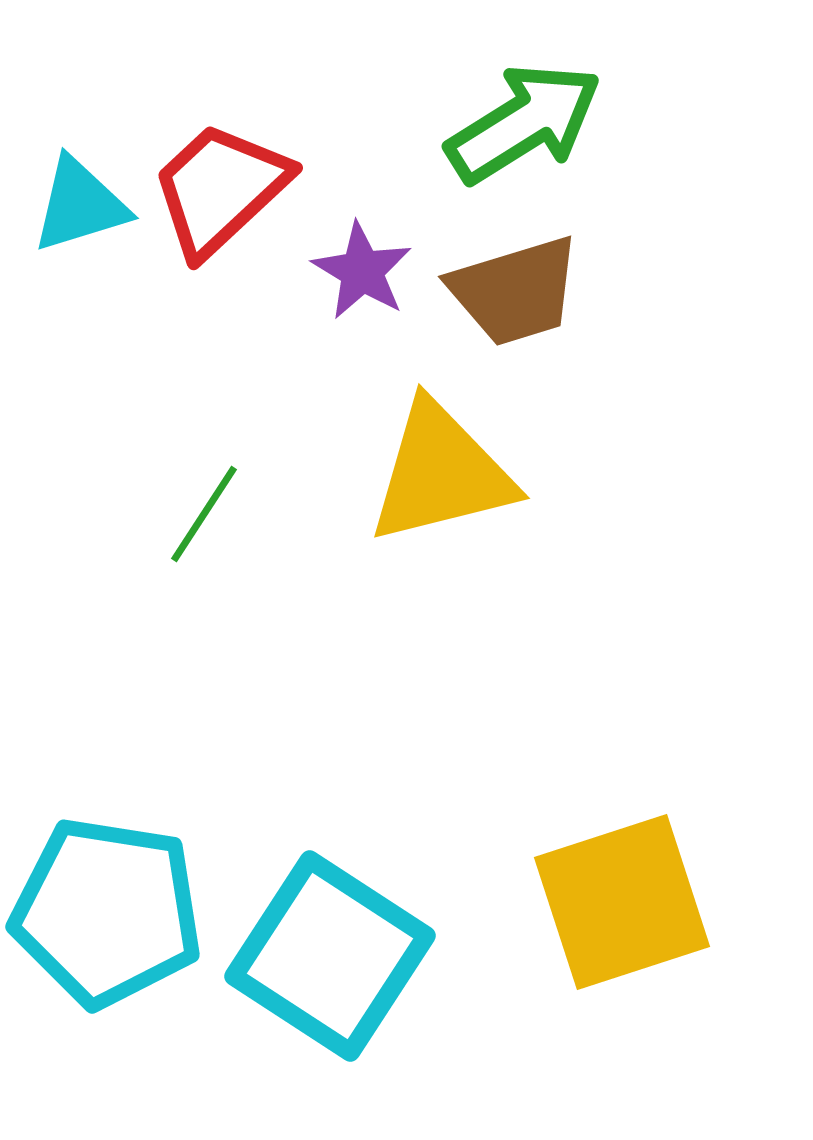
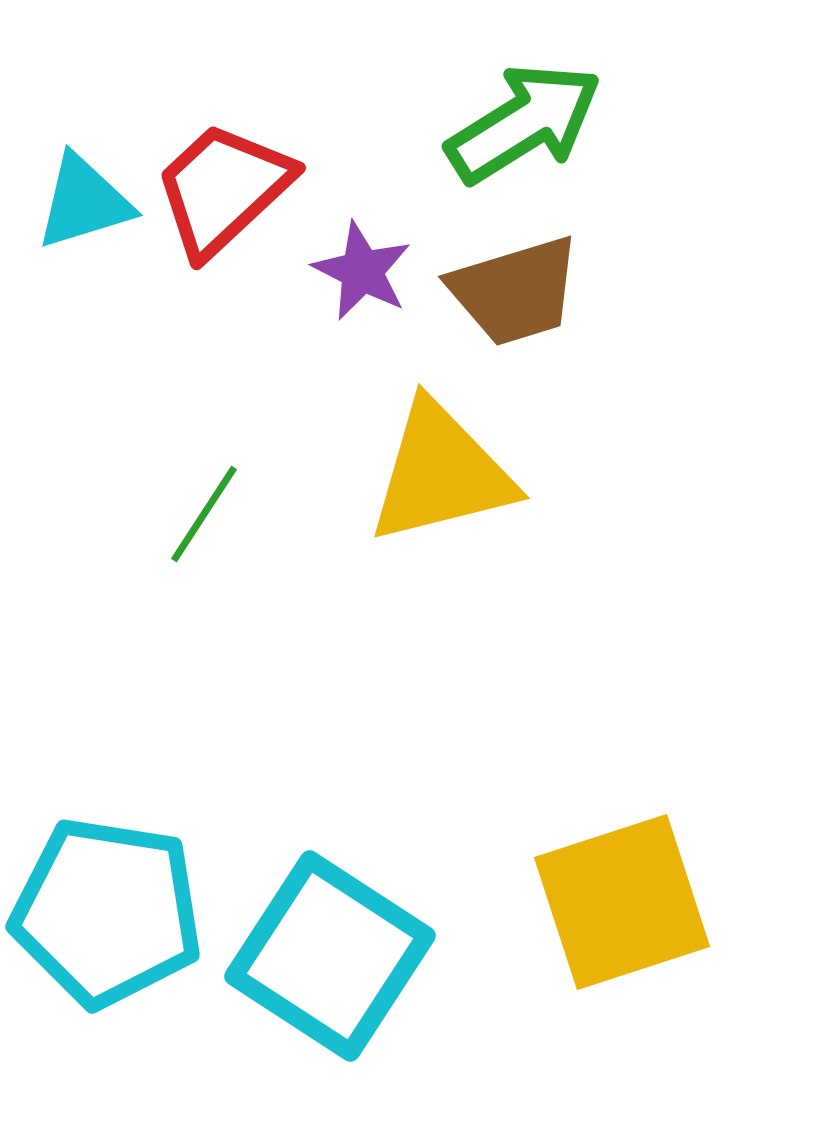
red trapezoid: moved 3 px right
cyan triangle: moved 4 px right, 3 px up
purple star: rotated 4 degrees counterclockwise
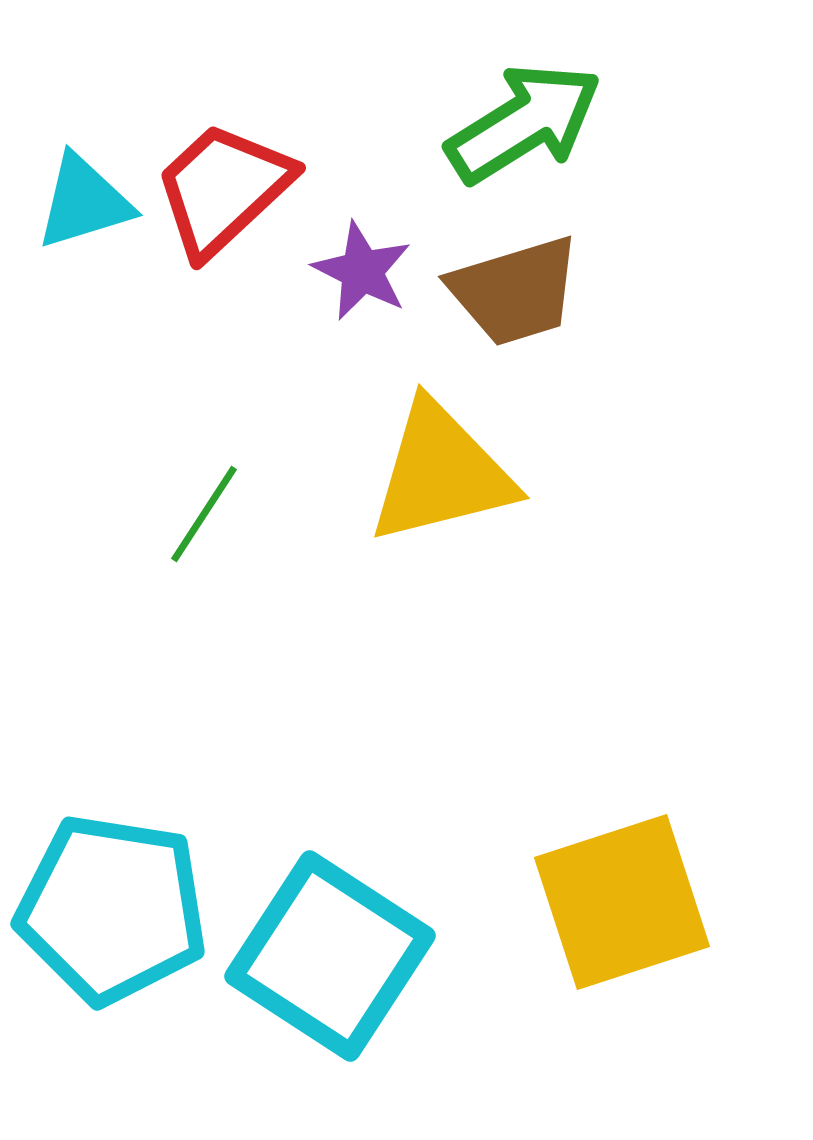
cyan pentagon: moved 5 px right, 3 px up
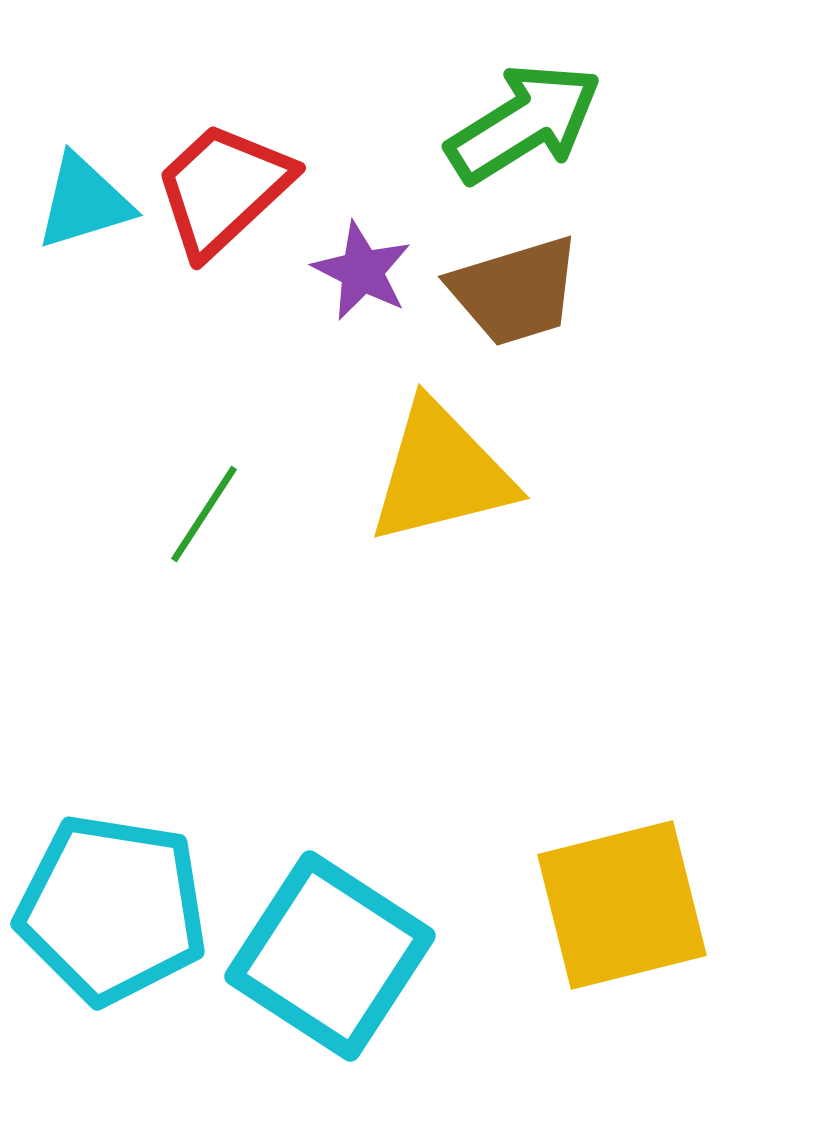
yellow square: moved 3 px down; rotated 4 degrees clockwise
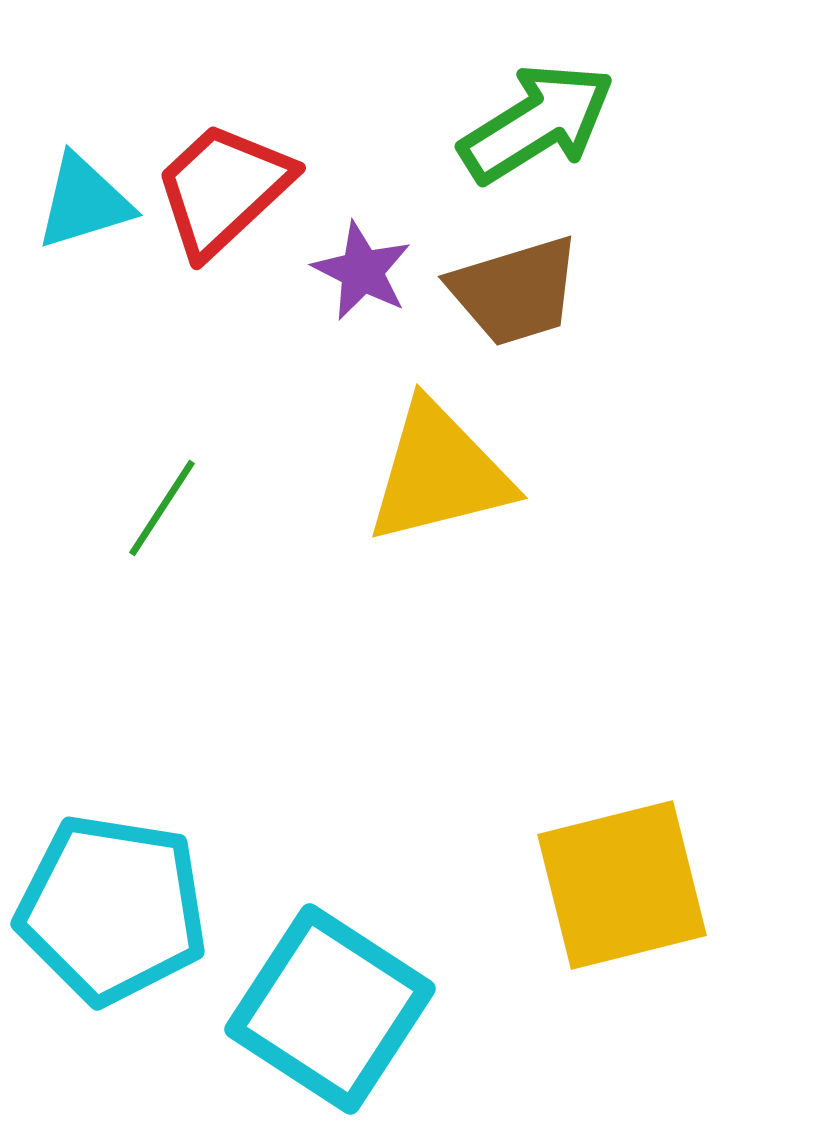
green arrow: moved 13 px right
yellow triangle: moved 2 px left
green line: moved 42 px left, 6 px up
yellow square: moved 20 px up
cyan square: moved 53 px down
